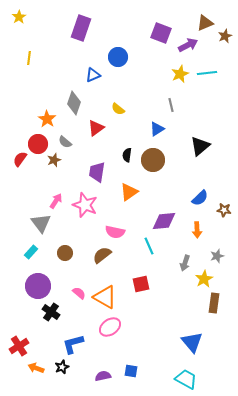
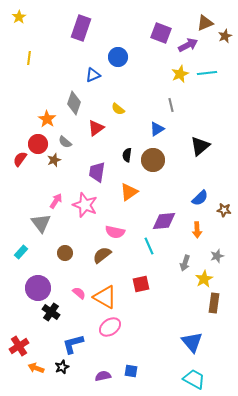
cyan rectangle at (31, 252): moved 10 px left
purple circle at (38, 286): moved 2 px down
cyan trapezoid at (186, 379): moved 8 px right
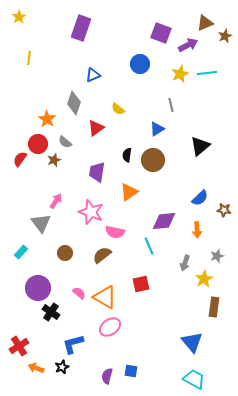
blue circle at (118, 57): moved 22 px right, 7 px down
pink star at (85, 205): moved 6 px right, 7 px down
brown rectangle at (214, 303): moved 4 px down
purple semicircle at (103, 376): moved 4 px right; rotated 63 degrees counterclockwise
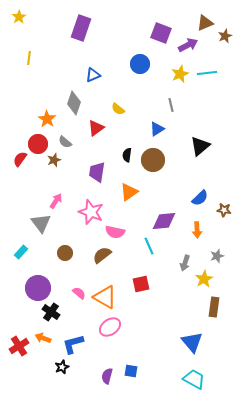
orange arrow at (36, 368): moved 7 px right, 30 px up
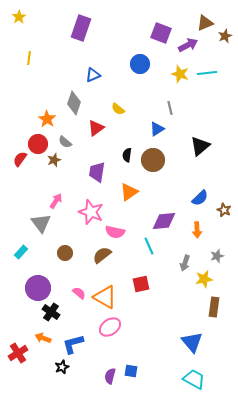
yellow star at (180, 74): rotated 30 degrees counterclockwise
gray line at (171, 105): moved 1 px left, 3 px down
brown star at (224, 210): rotated 16 degrees clockwise
yellow star at (204, 279): rotated 18 degrees clockwise
red cross at (19, 346): moved 1 px left, 7 px down
purple semicircle at (107, 376): moved 3 px right
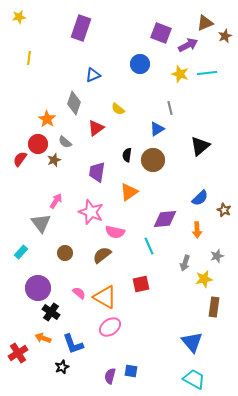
yellow star at (19, 17): rotated 24 degrees clockwise
purple diamond at (164, 221): moved 1 px right, 2 px up
blue L-shape at (73, 344): rotated 95 degrees counterclockwise
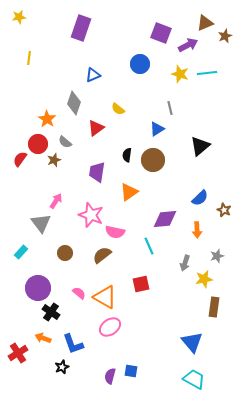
pink star at (91, 212): moved 3 px down
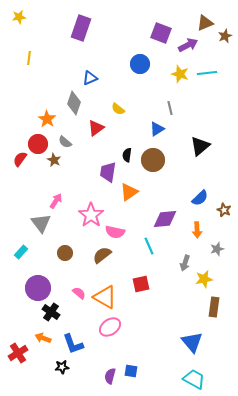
blue triangle at (93, 75): moved 3 px left, 3 px down
brown star at (54, 160): rotated 24 degrees counterclockwise
purple trapezoid at (97, 172): moved 11 px right
pink star at (91, 215): rotated 15 degrees clockwise
gray star at (217, 256): moved 7 px up
black star at (62, 367): rotated 16 degrees clockwise
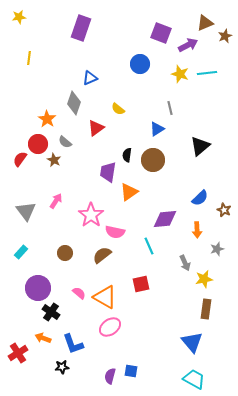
gray triangle at (41, 223): moved 15 px left, 12 px up
gray arrow at (185, 263): rotated 42 degrees counterclockwise
brown rectangle at (214, 307): moved 8 px left, 2 px down
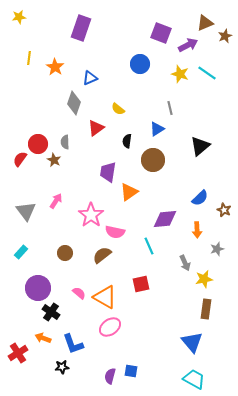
cyan line at (207, 73): rotated 42 degrees clockwise
orange star at (47, 119): moved 8 px right, 52 px up
gray semicircle at (65, 142): rotated 48 degrees clockwise
black semicircle at (127, 155): moved 14 px up
